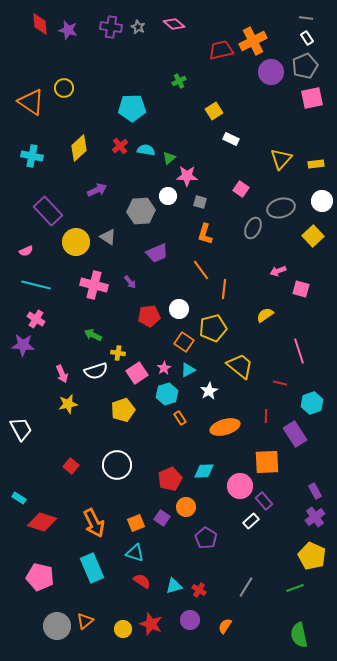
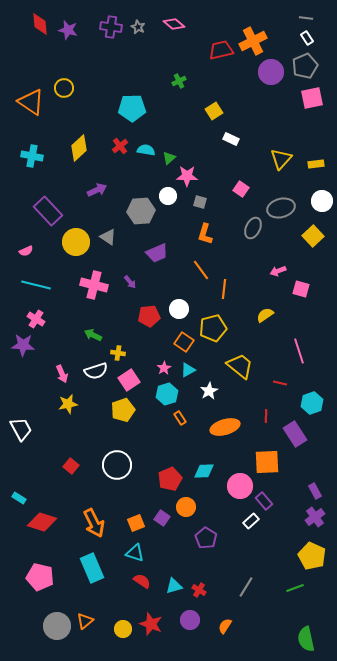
pink square at (137, 373): moved 8 px left, 7 px down
green semicircle at (299, 635): moved 7 px right, 4 px down
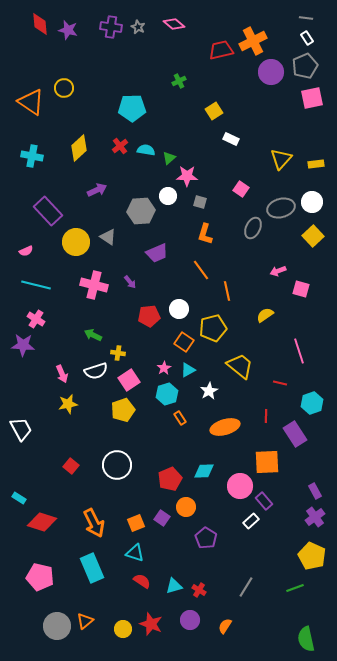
white circle at (322, 201): moved 10 px left, 1 px down
orange line at (224, 289): moved 3 px right, 2 px down; rotated 18 degrees counterclockwise
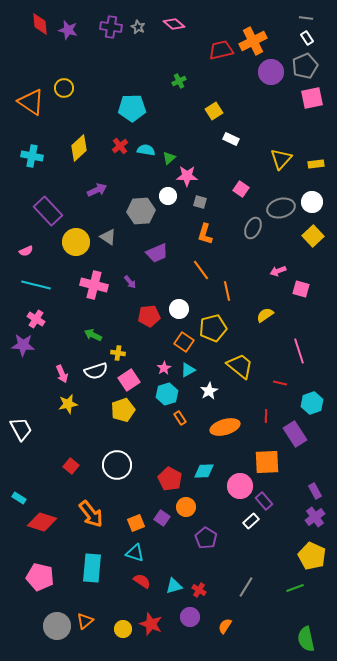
red pentagon at (170, 479): rotated 20 degrees counterclockwise
orange arrow at (94, 523): moved 3 px left, 9 px up; rotated 12 degrees counterclockwise
cyan rectangle at (92, 568): rotated 28 degrees clockwise
purple circle at (190, 620): moved 3 px up
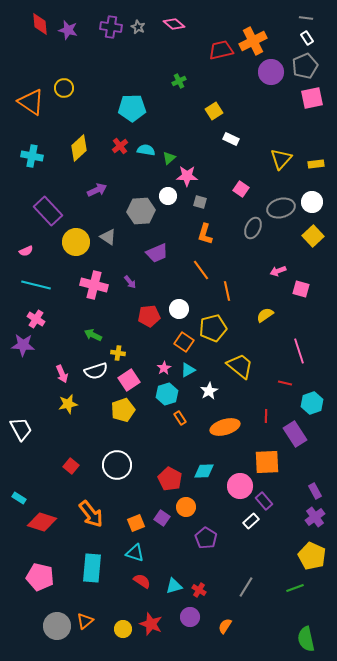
red line at (280, 383): moved 5 px right
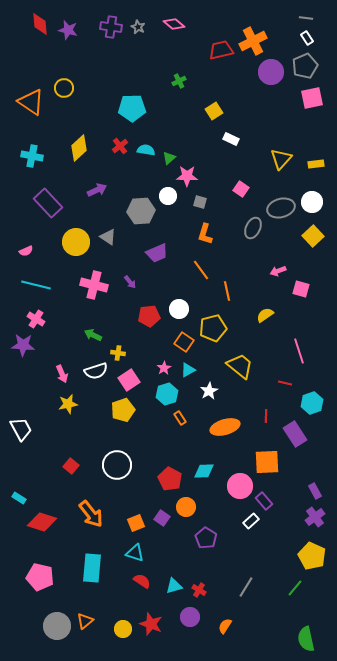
purple rectangle at (48, 211): moved 8 px up
green line at (295, 588): rotated 30 degrees counterclockwise
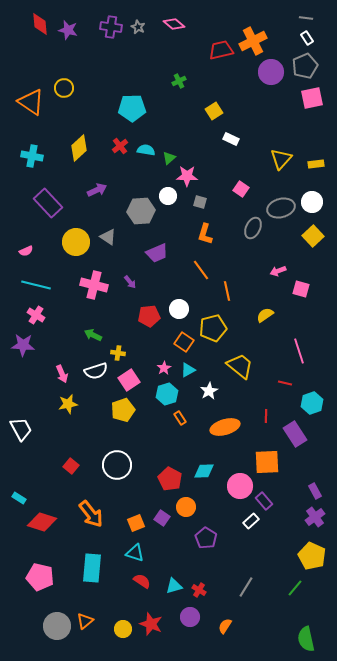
pink cross at (36, 319): moved 4 px up
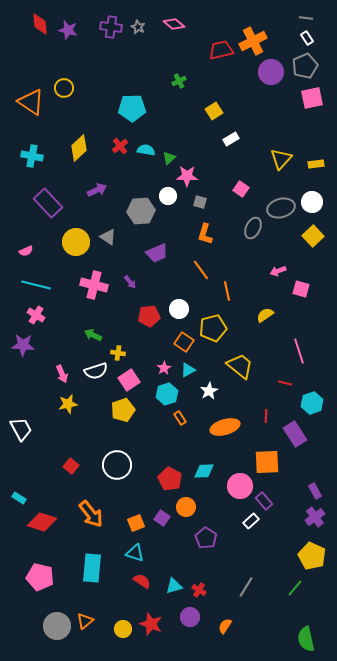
white rectangle at (231, 139): rotated 56 degrees counterclockwise
